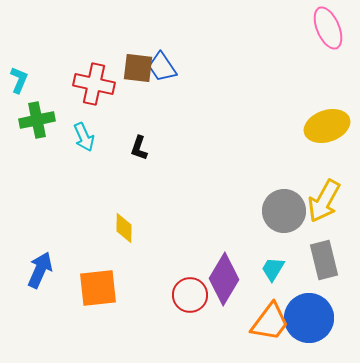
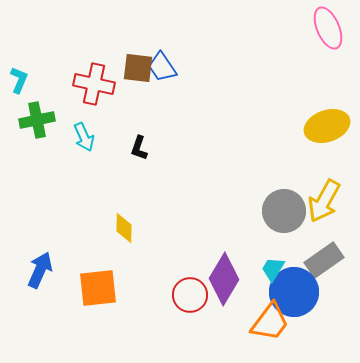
gray rectangle: rotated 69 degrees clockwise
blue circle: moved 15 px left, 26 px up
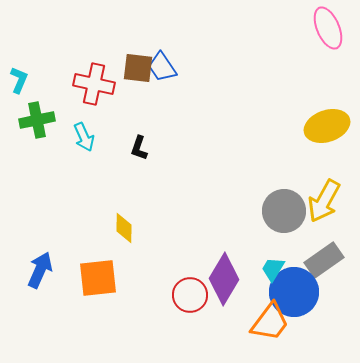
orange square: moved 10 px up
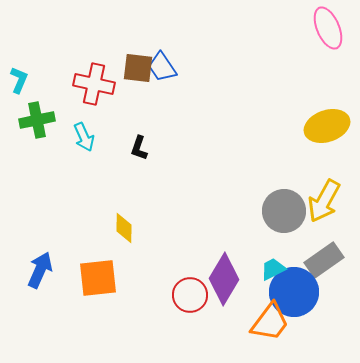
cyan trapezoid: rotated 32 degrees clockwise
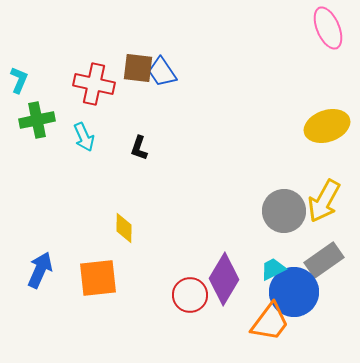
blue trapezoid: moved 5 px down
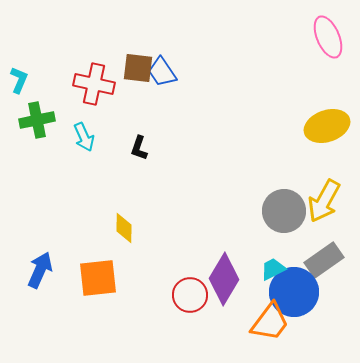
pink ellipse: moved 9 px down
